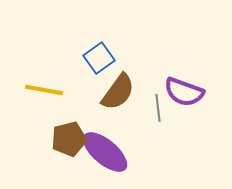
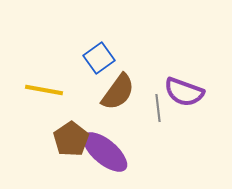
brown pentagon: moved 2 px right; rotated 20 degrees counterclockwise
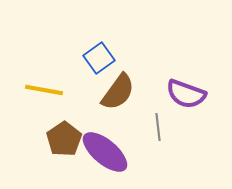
purple semicircle: moved 2 px right, 2 px down
gray line: moved 19 px down
brown pentagon: moved 7 px left
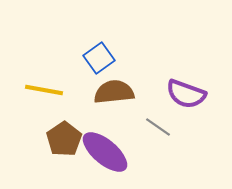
brown semicircle: moved 4 px left; rotated 132 degrees counterclockwise
gray line: rotated 48 degrees counterclockwise
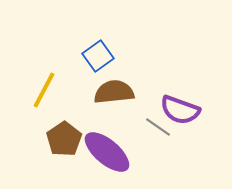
blue square: moved 1 px left, 2 px up
yellow line: rotated 72 degrees counterclockwise
purple semicircle: moved 6 px left, 16 px down
purple ellipse: moved 2 px right
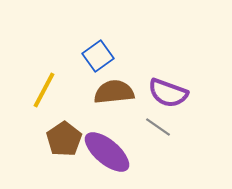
purple semicircle: moved 12 px left, 17 px up
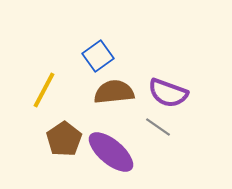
purple ellipse: moved 4 px right
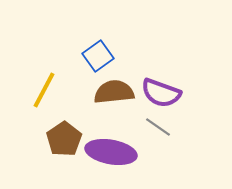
purple semicircle: moved 7 px left
purple ellipse: rotated 30 degrees counterclockwise
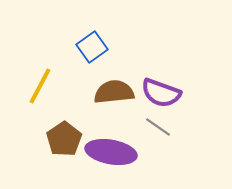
blue square: moved 6 px left, 9 px up
yellow line: moved 4 px left, 4 px up
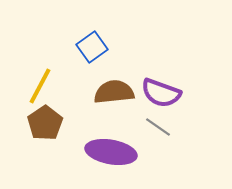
brown pentagon: moved 19 px left, 16 px up
